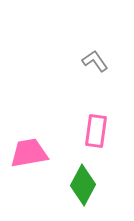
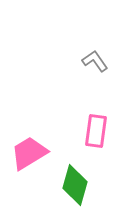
pink trapezoid: rotated 21 degrees counterclockwise
green diamond: moved 8 px left; rotated 12 degrees counterclockwise
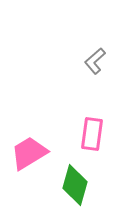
gray L-shape: rotated 96 degrees counterclockwise
pink rectangle: moved 4 px left, 3 px down
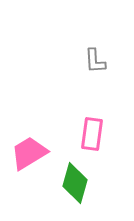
gray L-shape: rotated 52 degrees counterclockwise
green diamond: moved 2 px up
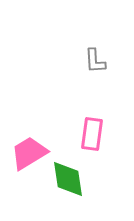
green diamond: moved 7 px left, 4 px up; rotated 24 degrees counterclockwise
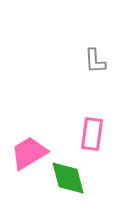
green diamond: moved 1 px up; rotated 6 degrees counterclockwise
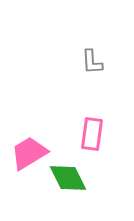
gray L-shape: moved 3 px left, 1 px down
green diamond: rotated 12 degrees counterclockwise
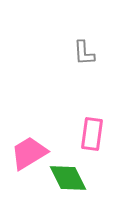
gray L-shape: moved 8 px left, 9 px up
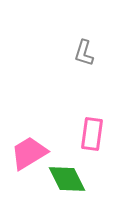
gray L-shape: rotated 20 degrees clockwise
green diamond: moved 1 px left, 1 px down
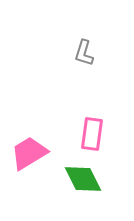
green diamond: moved 16 px right
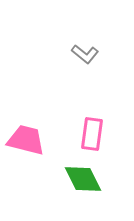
gray L-shape: moved 1 px right, 1 px down; rotated 68 degrees counterclockwise
pink trapezoid: moved 3 px left, 13 px up; rotated 45 degrees clockwise
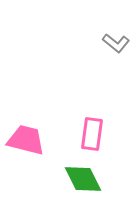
gray L-shape: moved 31 px right, 11 px up
